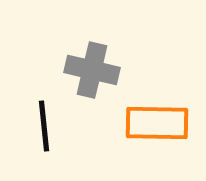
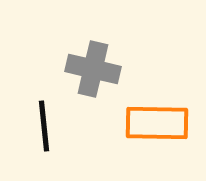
gray cross: moved 1 px right, 1 px up
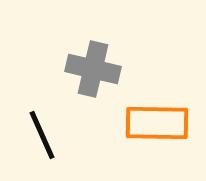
black line: moved 2 px left, 9 px down; rotated 18 degrees counterclockwise
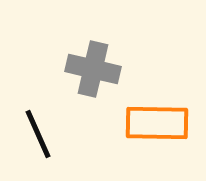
black line: moved 4 px left, 1 px up
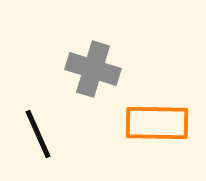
gray cross: rotated 4 degrees clockwise
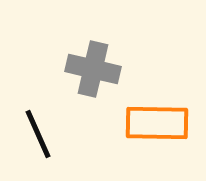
gray cross: rotated 4 degrees counterclockwise
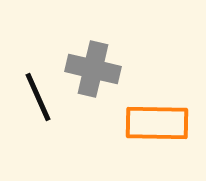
black line: moved 37 px up
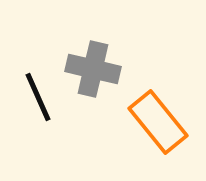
orange rectangle: moved 1 px right, 1 px up; rotated 50 degrees clockwise
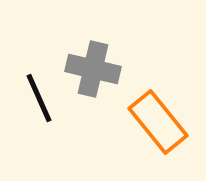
black line: moved 1 px right, 1 px down
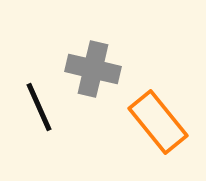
black line: moved 9 px down
